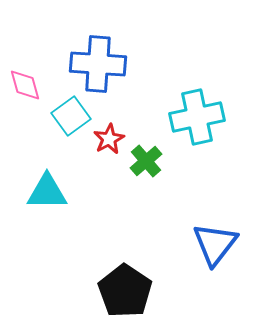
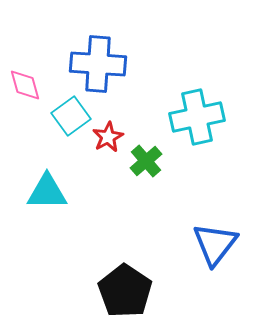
red star: moved 1 px left, 2 px up
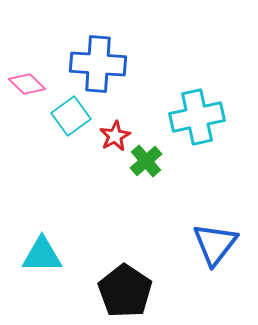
pink diamond: moved 2 px right, 1 px up; rotated 30 degrees counterclockwise
red star: moved 7 px right, 1 px up
cyan triangle: moved 5 px left, 63 px down
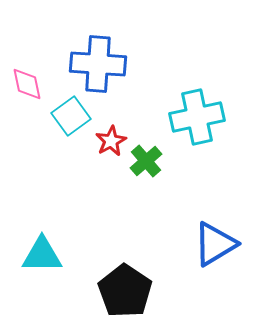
pink diamond: rotated 33 degrees clockwise
red star: moved 4 px left, 5 px down
blue triangle: rotated 21 degrees clockwise
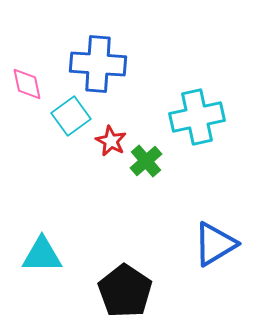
red star: rotated 16 degrees counterclockwise
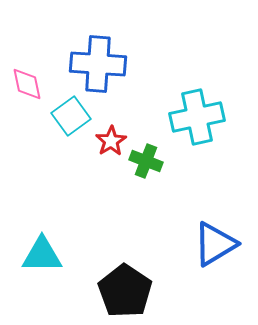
red star: rotated 12 degrees clockwise
green cross: rotated 28 degrees counterclockwise
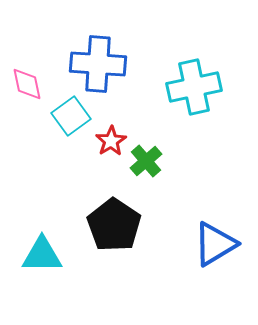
cyan cross: moved 3 px left, 30 px up
green cross: rotated 28 degrees clockwise
black pentagon: moved 11 px left, 66 px up
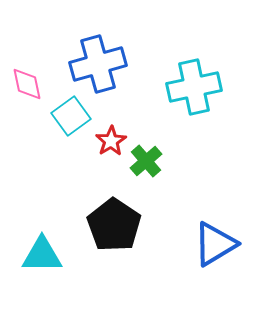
blue cross: rotated 20 degrees counterclockwise
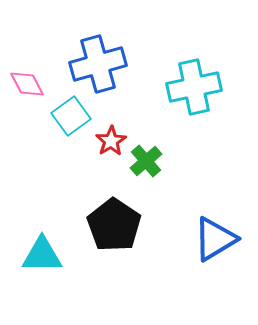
pink diamond: rotated 15 degrees counterclockwise
blue triangle: moved 5 px up
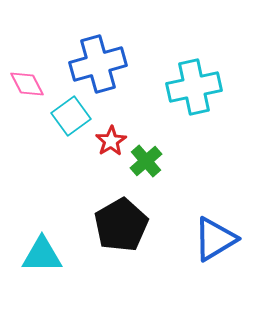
black pentagon: moved 7 px right; rotated 8 degrees clockwise
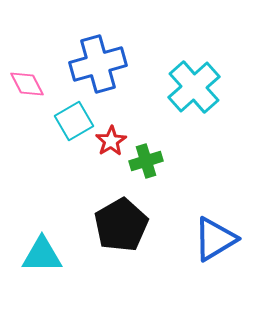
cyan cross: rotated 30 degrees counterclockwise
cyan square: moved 3 px right, 5 px down; rotated 6 degrees clockwise
green cross: rotated 24 degrees clockwise
